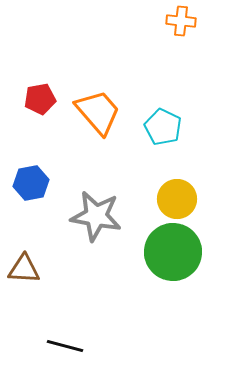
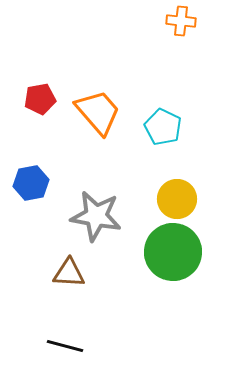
brown triangle: moved 45 px right, 4 px down
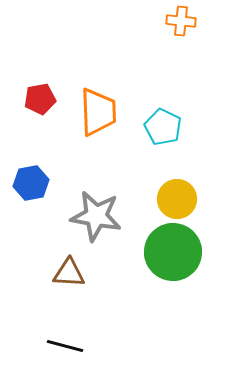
orange trapezoid: rotated 39 degrees clockwise
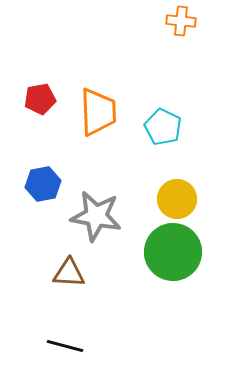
blue hexagon: moved 12 px right, 1 px down
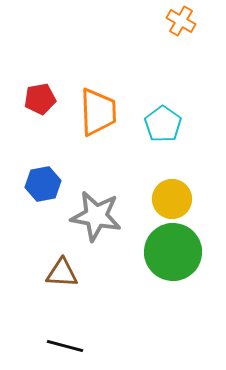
orange cross: rotated 24 degrees clockwise
cyan pentagon: moved 3 px up; rotated 9 degrees clockwise
yellow circle: moved 5 px left
brown triangle: moved 7 px left
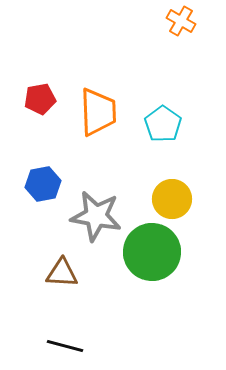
green circle: moved 21 px left
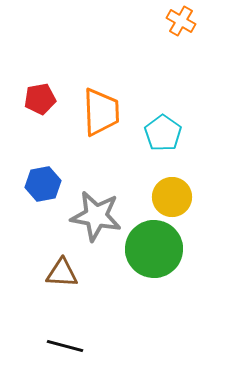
orange trapezoid: moved 3 px right
cyan pentagon: moved 9 px down
yellow circle: moved 2 px up
green circle: moved 2 px right, 3 px up
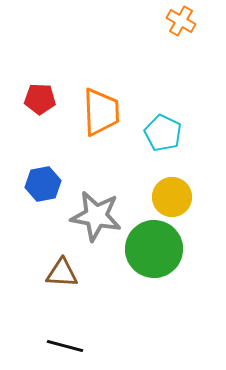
red pentagon: rotated 12 degrees clockwise
cyan pentagon: rotated 9 degrees counterclockwise
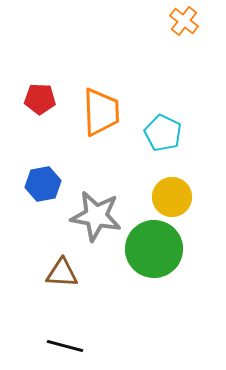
orange cross: moved 3 px right; rotated 8 degrees clockwise
